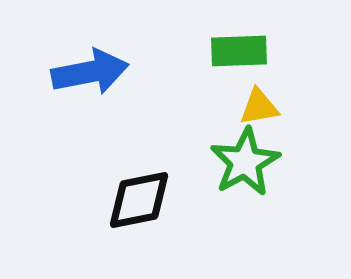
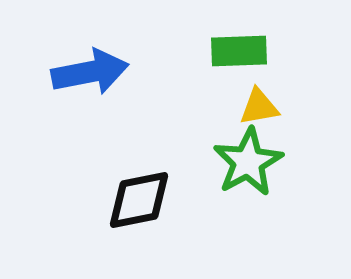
green star: moved 3 px right
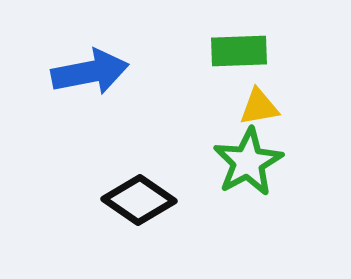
black diamond: rotated 46 degrees clockwise
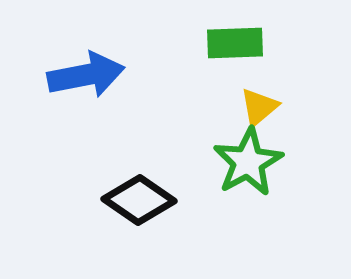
green rectangle: moved 4 px left, 8 px up
blue arrow: moved 4 px left, 3 px down
yellow triangle: rotated 30 degrees counterclockwise
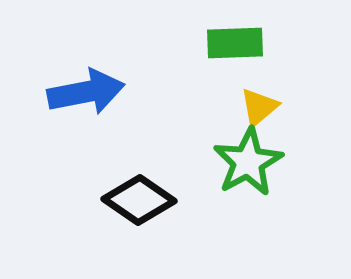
blue arrow: moved 17 px down
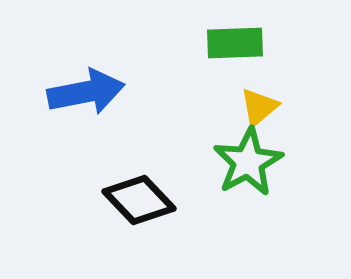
black diamond: rotated 12 degrees clockwise
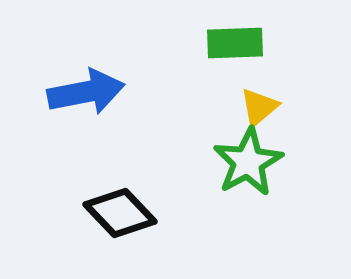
black diamond: moved 19 px left, 13 px down
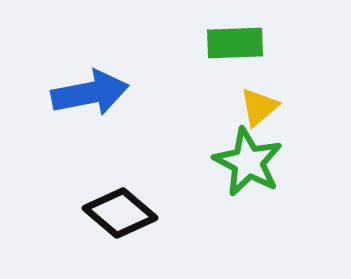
blue arrow: moved 4 px right, 1 px down
green star: rotated 16 degrees counterclockwise
black diamond: rotated 6 degrees counterclockwise
